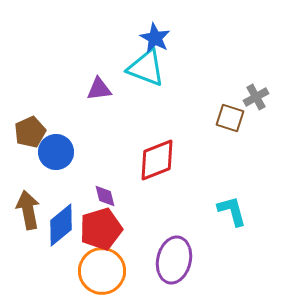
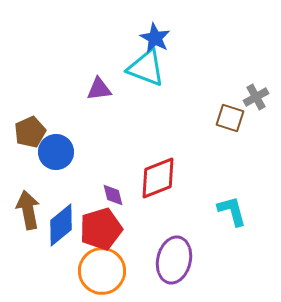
red diamond: moved 1 px right, 18 px down
purple diamond: moved 8 px right, 1 px up
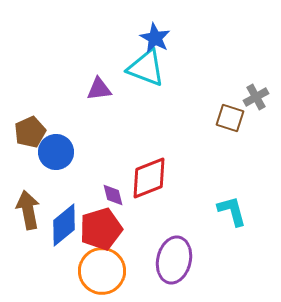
red diamond: moved 9 px left
blue diamond: moved 3 px right
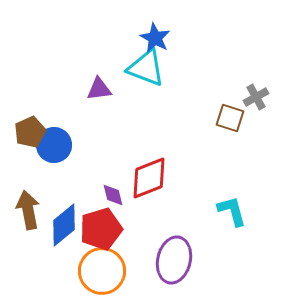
blue circle: moved 2 px left, 7 px up
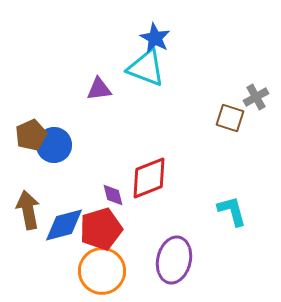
brown pentagon: moved 1 px right, 3 px down
blue diamond: rotated 24 degrees clockwise
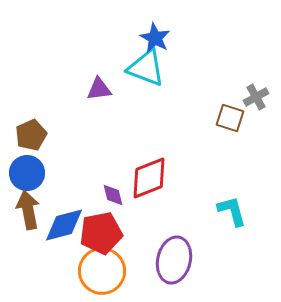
blue circle: moved 27 px left, 28 px down
red pentagon: moved 4 px down; rotated 6 degrees clockwise
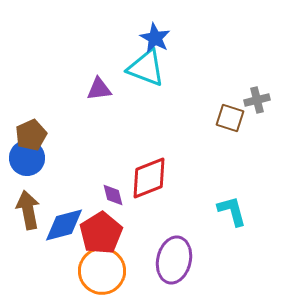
gray cross: moved 1 px right, 3 px down; rotated 15 degrees clockwise
blue circle: moved 15 px up
red pentagon: rotated 21 degrees counterclockwise
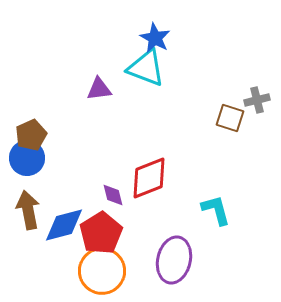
cyan L-shape: moved 16 px left, 1 px up
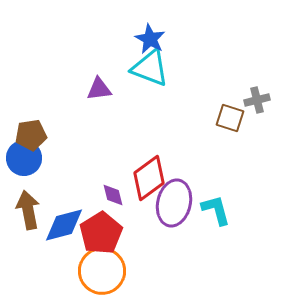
blue star: moved 5 px left, 1 px down
cyan triangle: moved 4 px right
brown pentagon: rotated 16 degrees clockwise
blue circle: moved 3 px left
red diamond: rotated 15 degrees counterclockwise
purple ellipse: moved 57 px up
